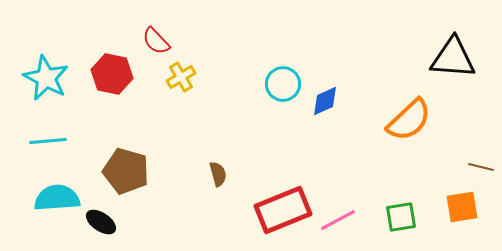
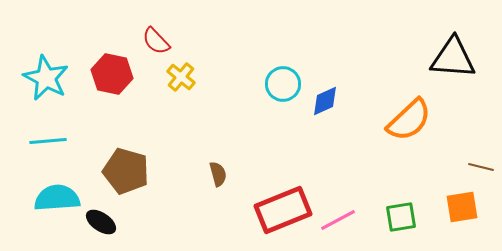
yellow cross: rotated 20 degrees counterclockwise
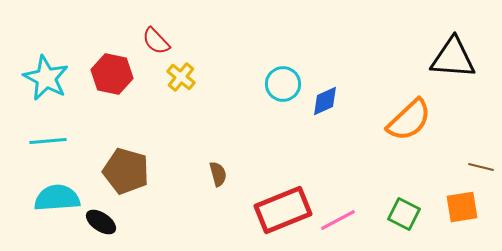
green square: moved 3 px right, 3 px up; rotated 36 degrees clockwise
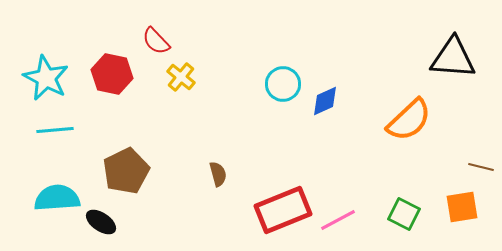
cyan line: moved 7 px right, 11 px up
brown pentagon: rotated 30 degrees clockwise
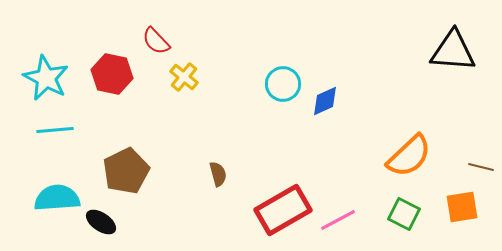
black triangle: moved 7 px up
yellow cross: moved 3 px right
orange semicircle: moved 36 px down
red rectangle: rotated 8 degrees counterclockwise
